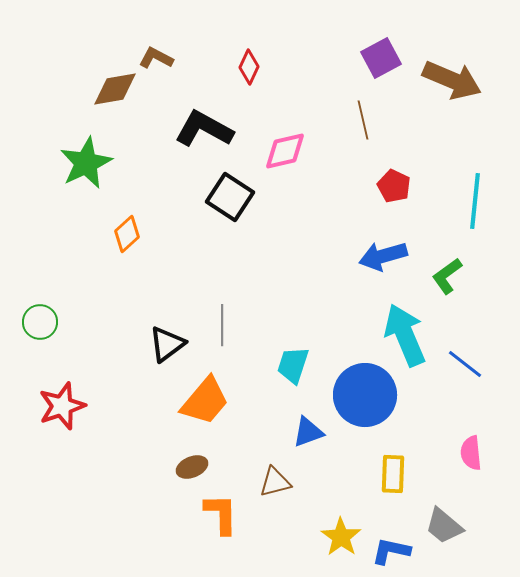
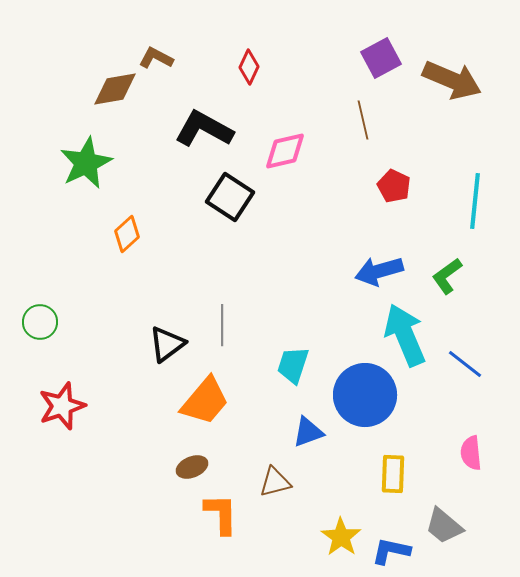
blue arrow: moved 4 px left, 15 px down
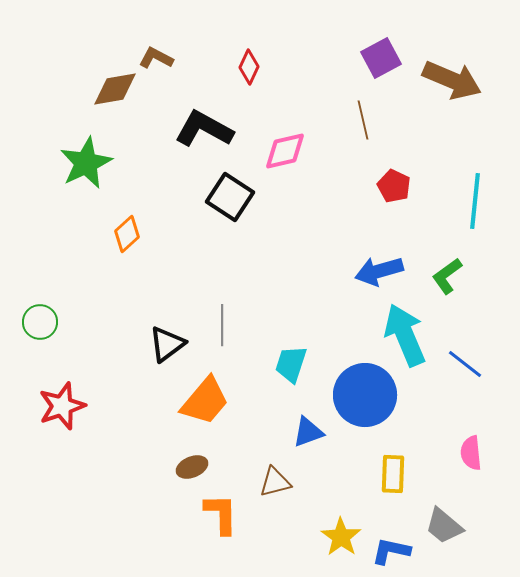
cyan trapezoid: moved 2 px left, 1 px up
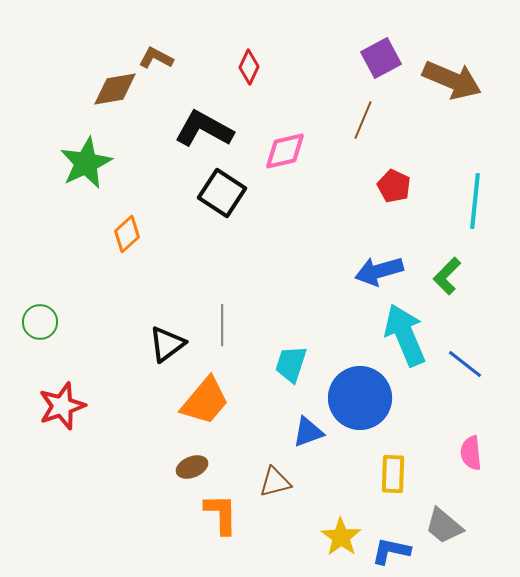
brown line: rotated 36 degrees clockwise
black square: moved 8 px left, 4 px up
green L-shape: rotated 9 degrees counterclockwise
blue circle: moved 5 px left, 3 px down
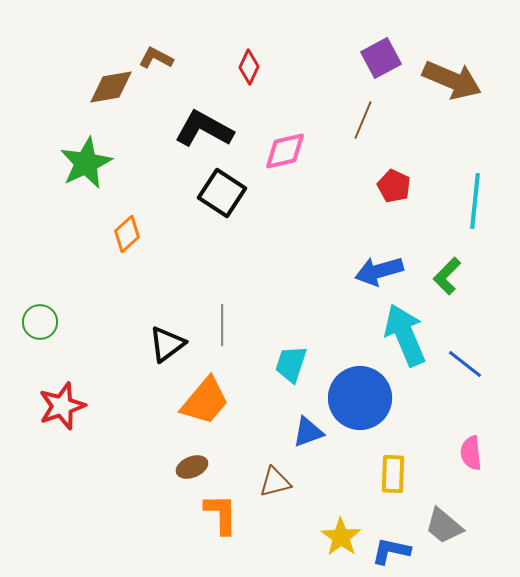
brown diamond: moved 4 px left, 2 px up
